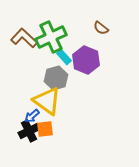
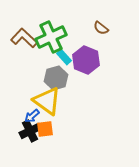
black cross: moved 1 px right
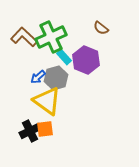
brown L-shape: moved 1 px up
blue arrow: moved 6 px right, 39 px up
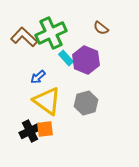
green cross: moved 4 px up
cyan rectangle: moved 2 px right, 1 px down
gray hexagon: moved 30 px right, 25 px down
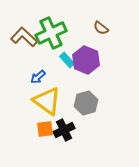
cyan rectangle: moved 1 px right, 2 px down
black cross: moved 34 px right, 1 px up
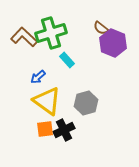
green cross: rotated 8 degrees clockwise
purple hexagon: moved 27 px right, 17 px up
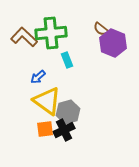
brown semicircle: moved 1 px down
green cross: rotated 12 degrees clockwise
cyan rectangle: rotated 21 degrees clockwise
gray hexagon: moved 18 px left, 9 px down
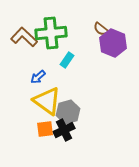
cyan rectangle: rotated 56 degrees clockwise
